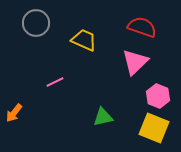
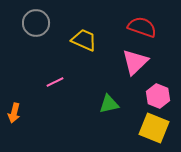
orange arrow: rotated 24 degrees counterclockwise
green triangle: moved 6 px right, 13 px up
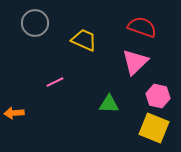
gray circle: moved 1 px left
pink hexagon: rotated 10 degrees counterclockwise
green triangle: rotated 15 degrees clockwise
orange arrow: rotated 72 degrees clockwise
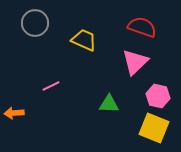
pink line: moved 4 px left, 4 px down
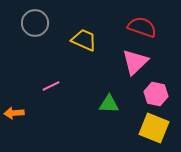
pink hexagon: moved 2 px left, 2 px up
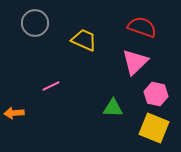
green triangle: moved 4 px right, 4 px down
